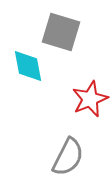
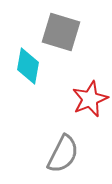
cyan diamond: rotated 21 degrees clockwise
gray semicircle: moved 5 px left, 3 px up
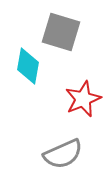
red star: moved 7 px left
gray semicircle: rotated 39 degrees clockwise
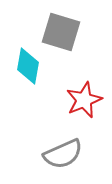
red star: moved 1 px right, 1 px down
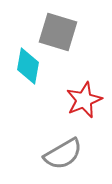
gray square: moved 3 px left
gray semicircle: rotated 6 degrees counterclockwise
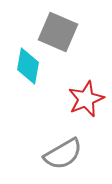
gray square: rotated 6 degrees clockwise
red star: moved 2 px right, 1 px up
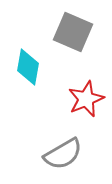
gray square: moved 15 px right
cyan diamond: moved 1 px down
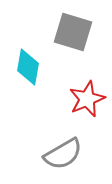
gray square: rotated 6 degrees counterclockwise
red star: moved 1 px right
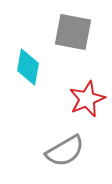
gray square: rotated 6 degrees counterclockwise
gray semicircle: moved 2 px right, 3 px up
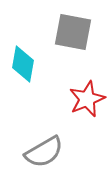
cyan diamond: moved 5 px left, 3 px up
gray semicircle: moved 21 px left, 1 px down
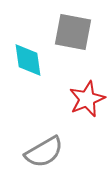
cyan diamond: moved 5 px right, 4 px up; rotated 18 degrees counterclockwise
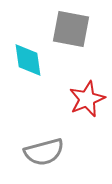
gray square: moved 2 px left, 3 px up
gray semicircle: rotated 15 degrees clockwise
